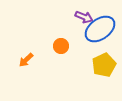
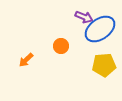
yellow pentagon: rotated 20 degrees clockwise
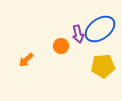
purple arrow: moved 6 px left, 17 px down; rotated 54 degrees clockwise
yellow pentagon: moved 1 px left, 1 px down
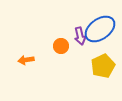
purple arrow: moved 2 px right, 2 px down
orange arrow: rotated 35 degrees clockwise
yellow pentagon: rotated 20 degrees counterclockwise
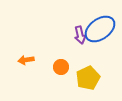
purple arrow: moved 1 px up
orange circle: moved 21 px down
yellow pentagon: moved 15 px left, 12 px down
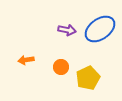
purple arrow: moved 13 px left, 5 px up; rotated 66 degrees counterclockwise
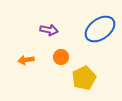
purple arrow: moved 18 px left
orange circle: moved 10 px up
yellow pentagon: moved 4 px left
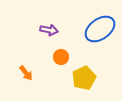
orange arrow: moved 13 px down; rotated 119 degrees counterclockwise
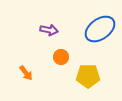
yellow pentagon: moved 4 px right, 2 px up; rotated 25 degrees clockwise
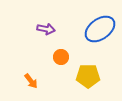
purple arrow: moved 3 px left, 1 px up
orange arrow: moved 5 px right, 8 px down
